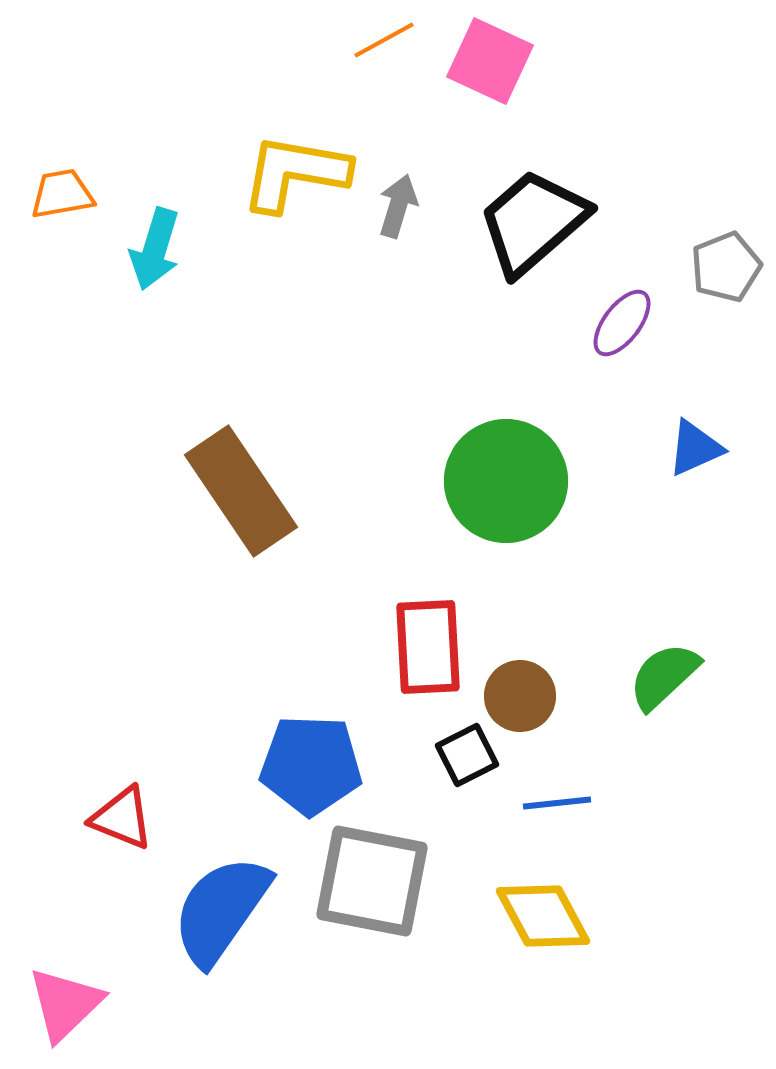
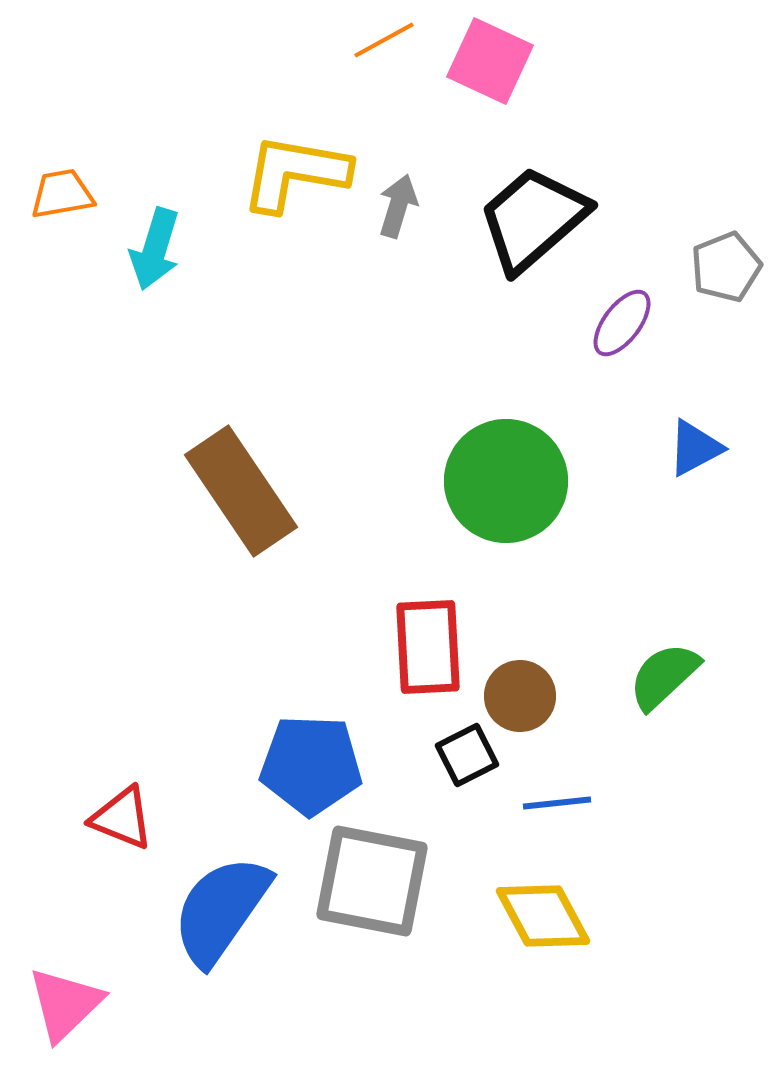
black trapezoid: moved 3 px up
blue triangle: rotated 4 degrees counterclockwise
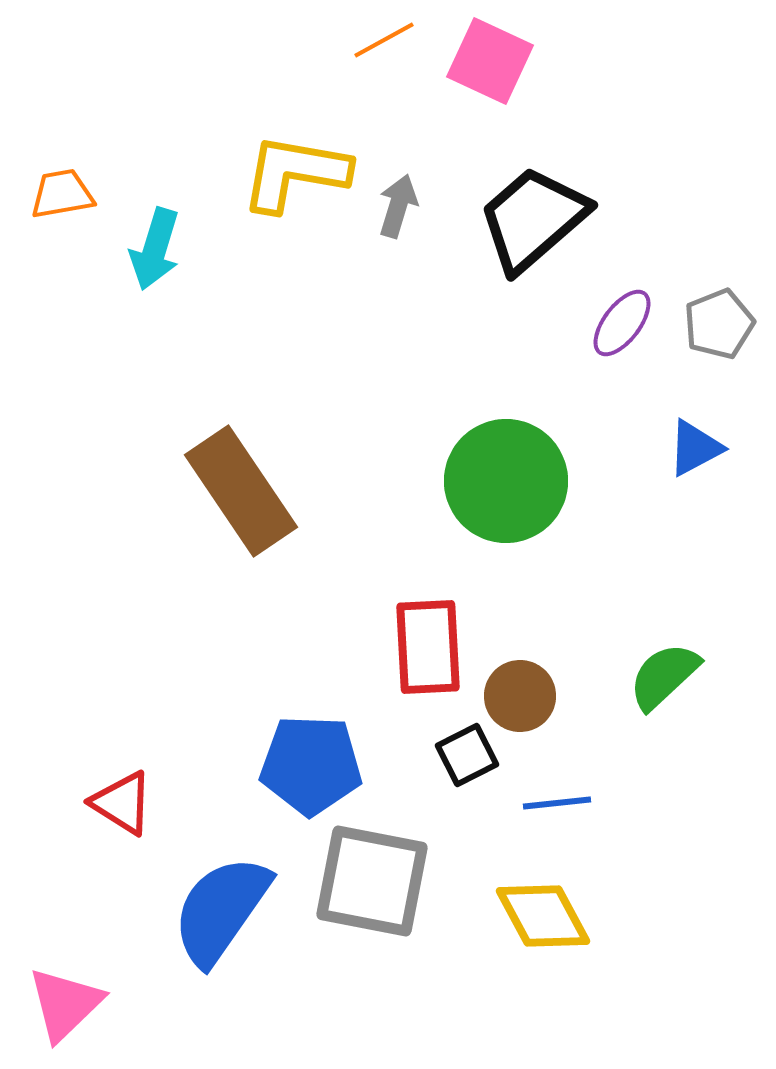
gray pentagon: moved 7 px left, 57 px down
red triangle: moved 15 px up; rotated 10 degrees clockwise
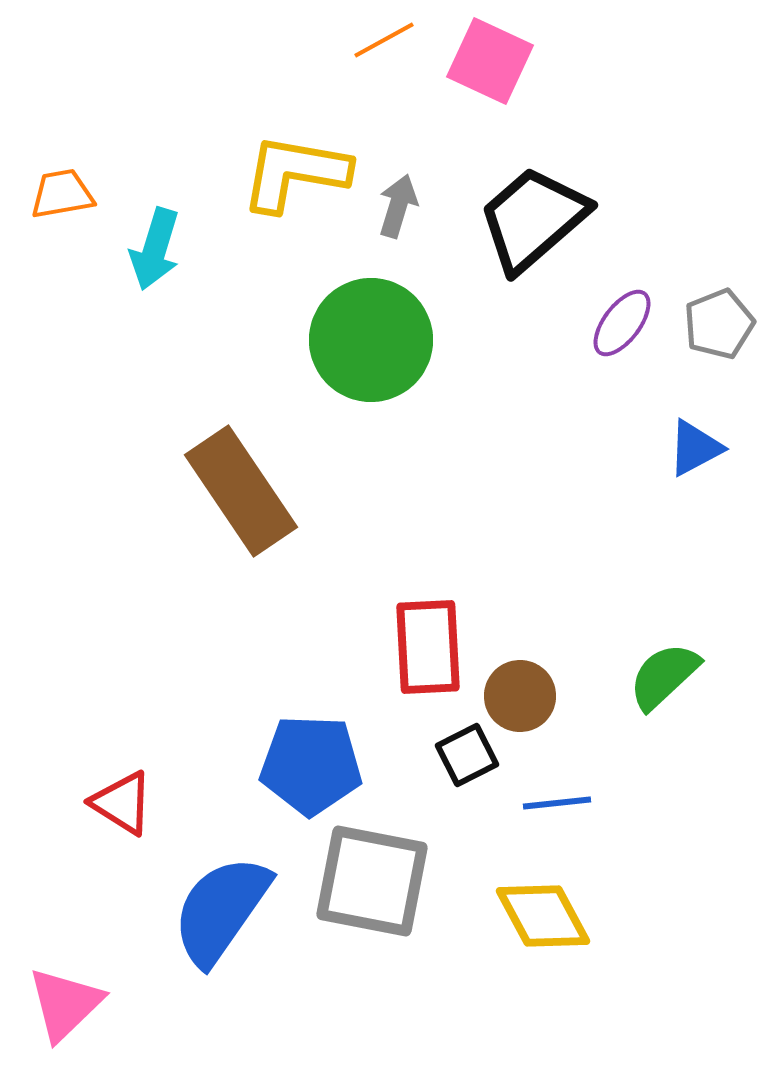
green circle: moved 135 px left, 141 px up
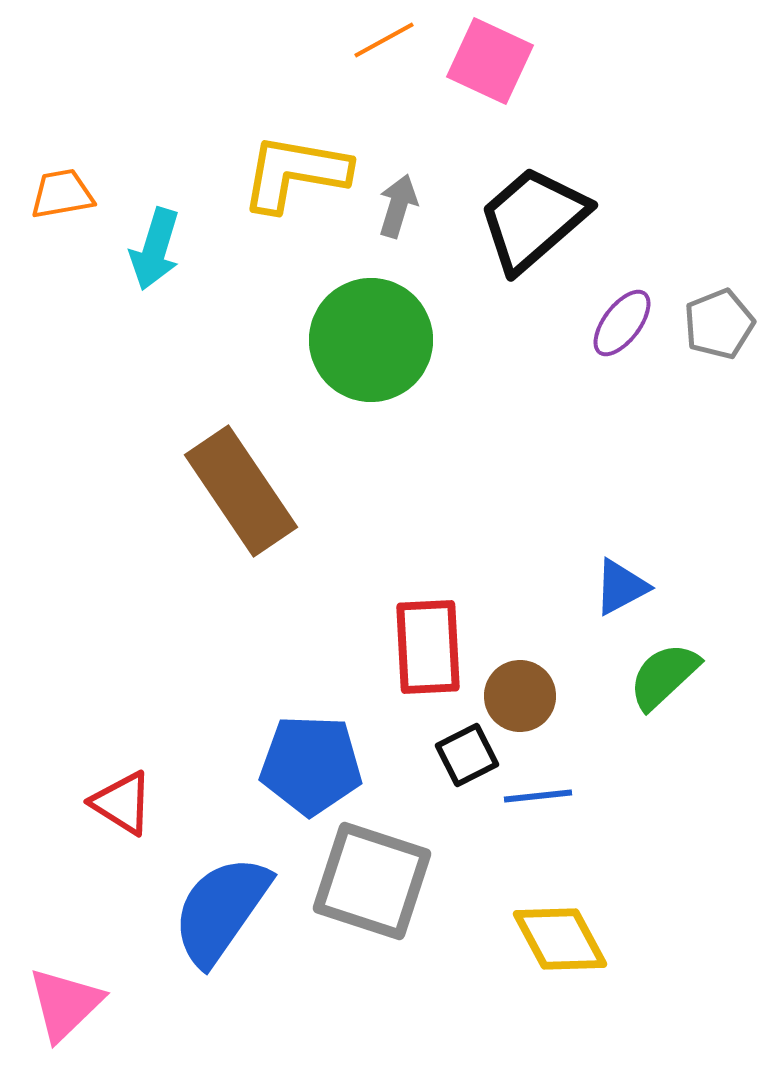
blue triangle: moved 74 px left, 139 px down
blue line: moved 19 px left, 7 px up
gray square: rotated 7 degrees clockwise
yellow diamond: moved 17 px right, 23 px down
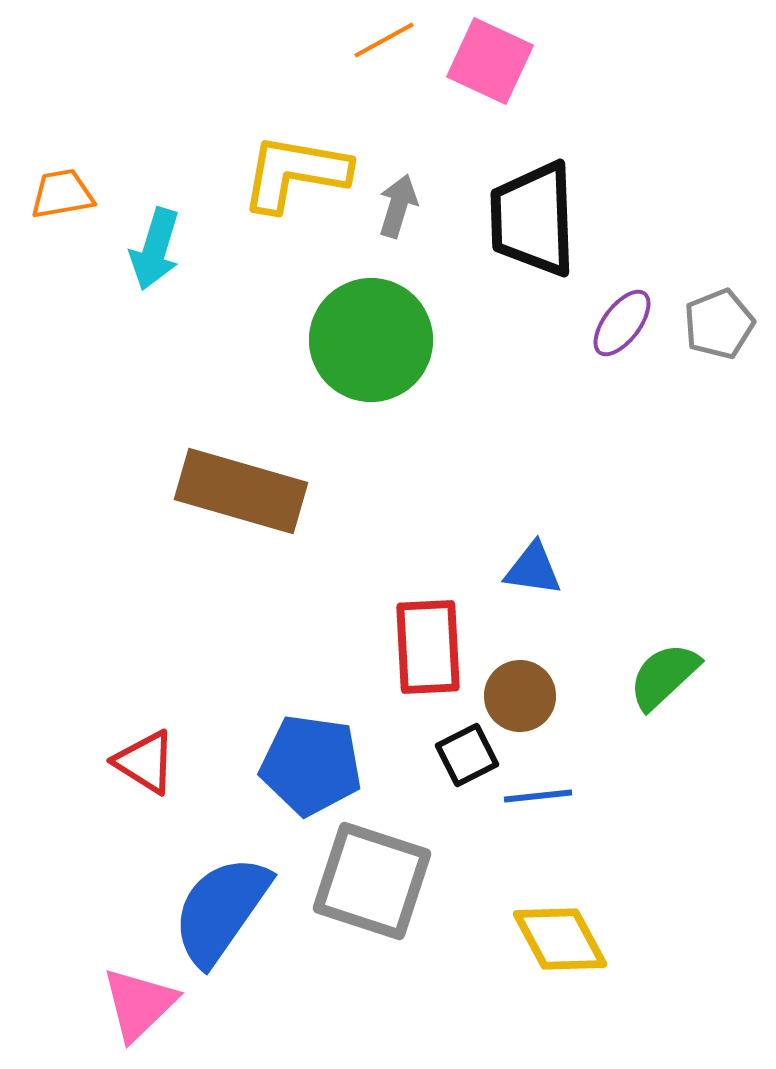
black trapezoid: rotated 51 degrees counterclockwise
brown rectangle: rotated 40 degrees counterclockwise
blue triangle: moved 88 px left, 18 px up; rotated 36 degrees clockwise
blue pentagon: rotated 6 degrees clockwise
red triangle: moved 23 px right, 41 px up
pink triangle: moved 74 px right
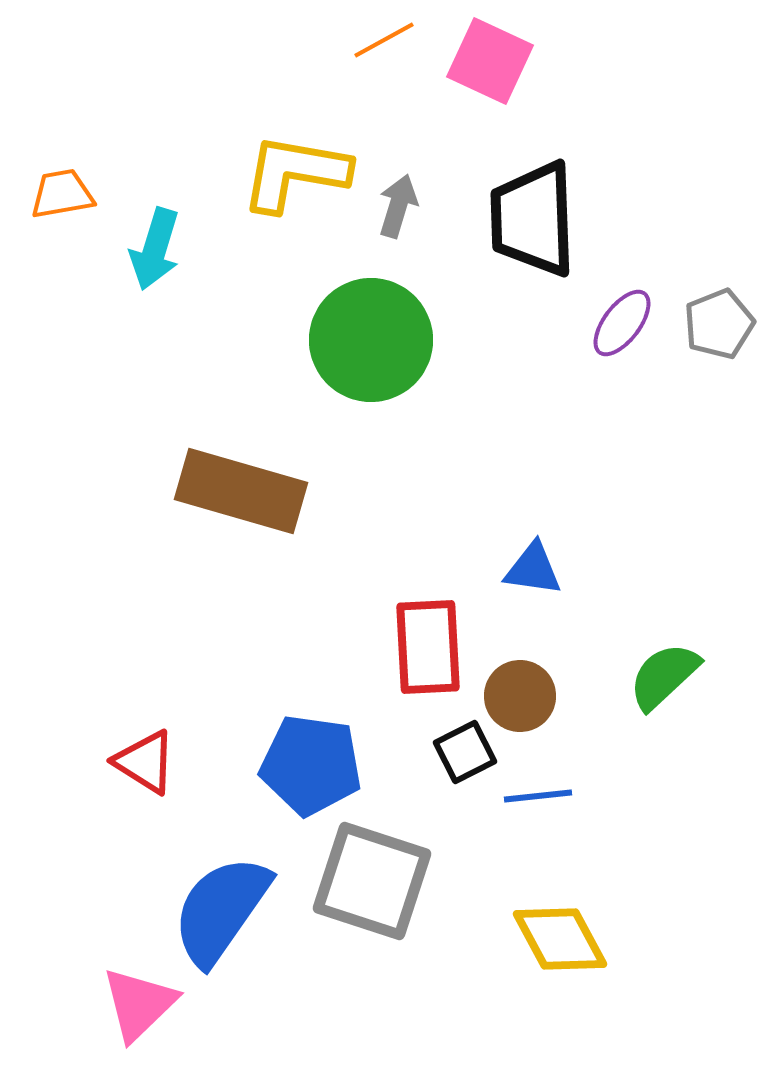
black square: moved 2 px left, 3 px up
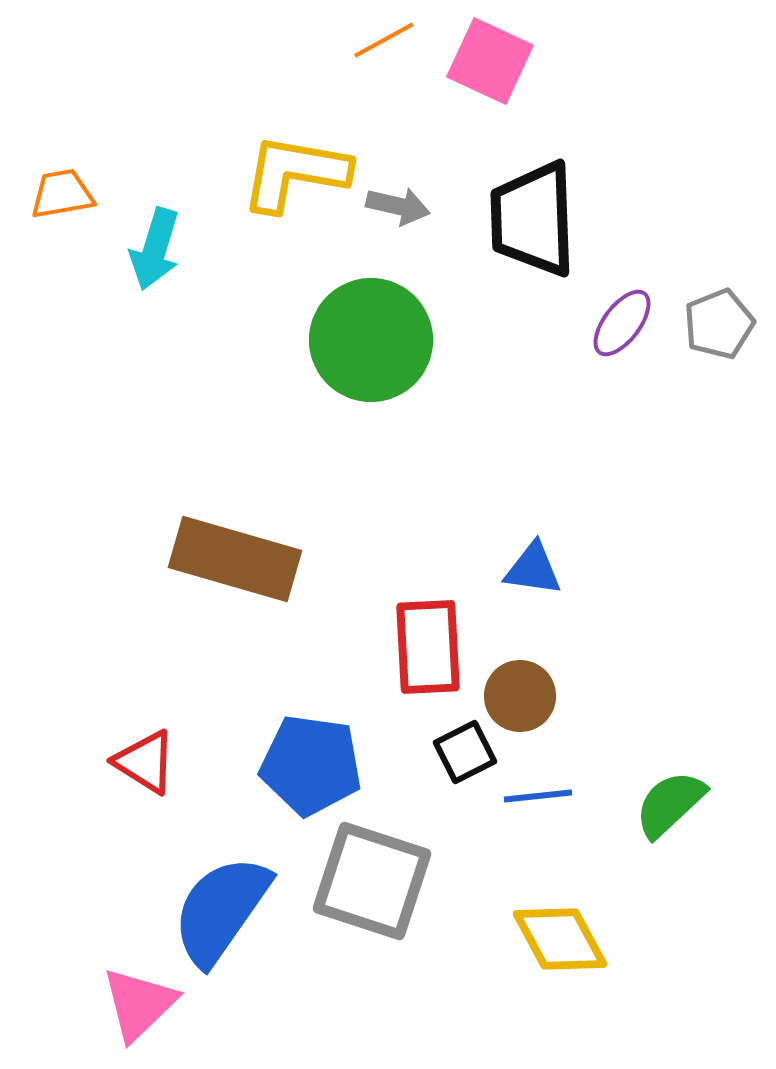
gray arrow: rotated 86 degrees clockwise
brown rectangle: moved 6 px left, 68 px down
green semicircle: moved 6 px right, 128 px down
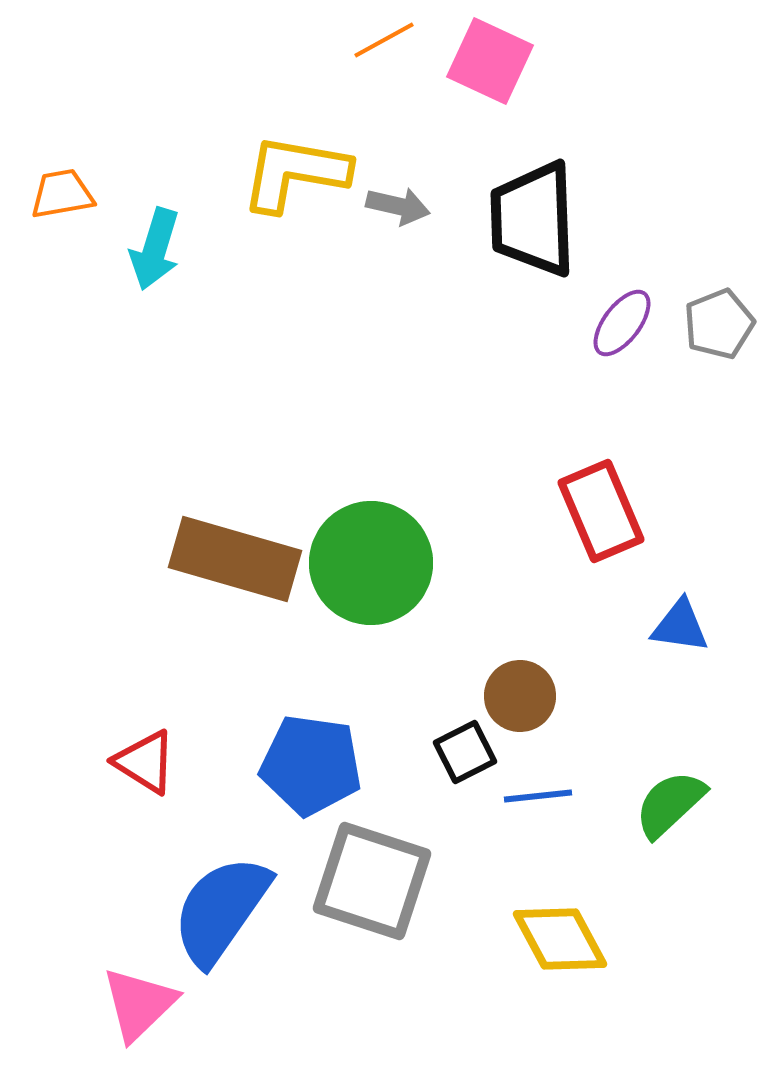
green circle: moved 223 px down
blue triangle: moved 147 px right, 57 px down
red rectangle: moved 173 px right, 136 px up; rotated 20 degrees counterclockwise
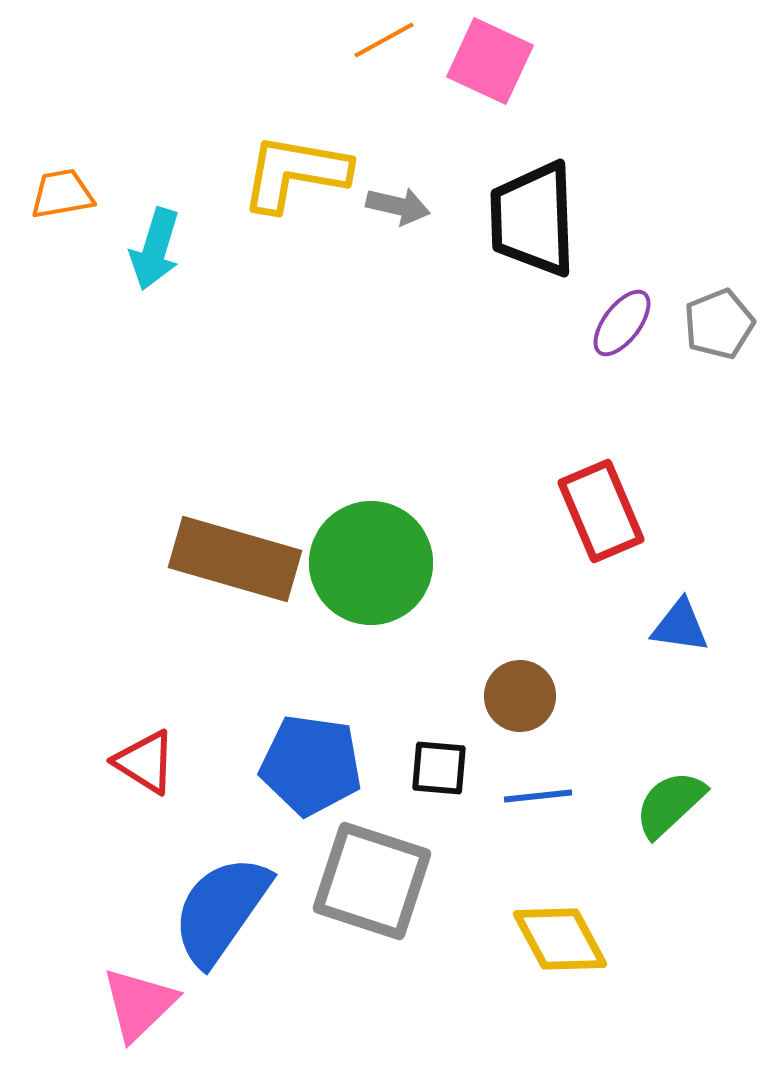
black square: moved 26 px left, 16 px down; rotated 32 degrees clockwise
